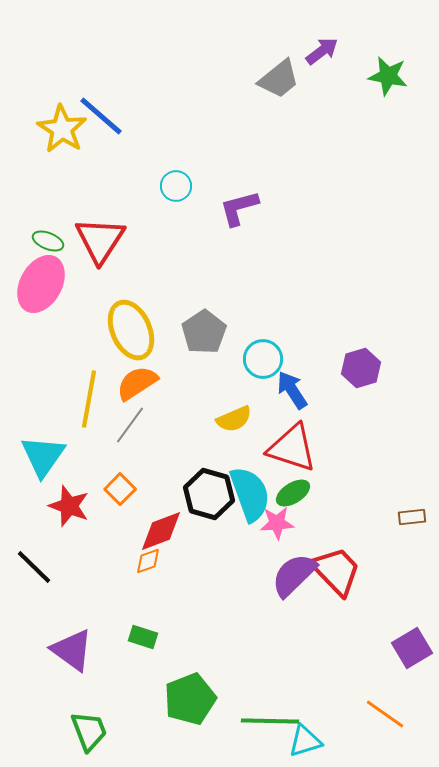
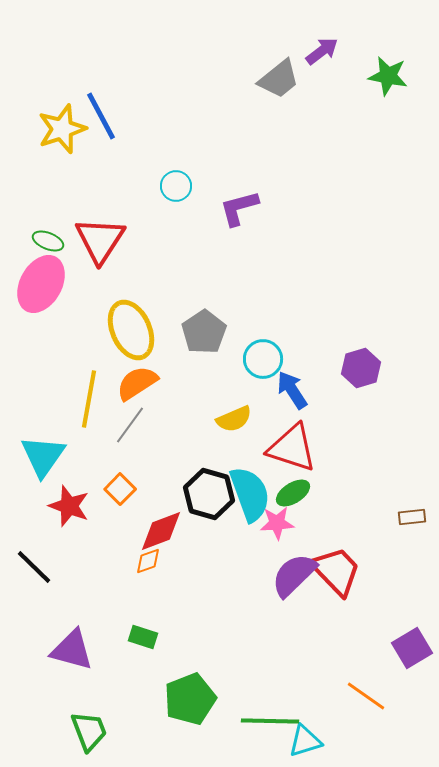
blue line at (101, 116): rotated 21 degrees clockwise
yellow star at (62, 129): rotated 21 degrees clockwise
purple triangle at (72, 650): rotated 21 degrees counterclockwise
orange line at (385, 714): moved 19 px left, 18 px up
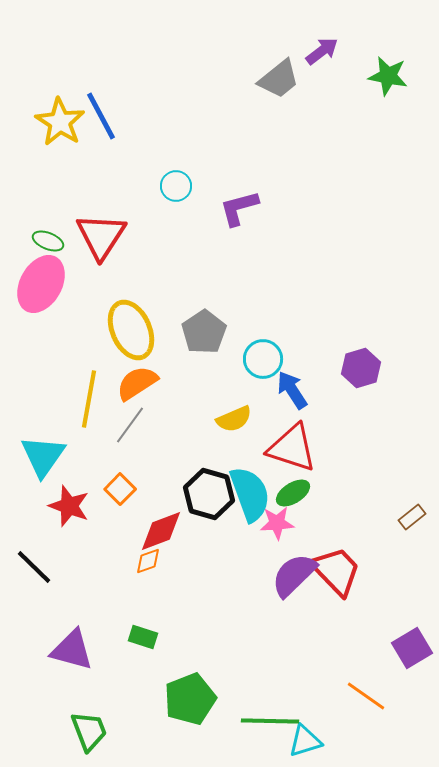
yellow star at (62, 129): moved 2 px left, 7 px up; rotated 21 degrees counterclockwise
red triangle at (100, 240): moved 1 px right, 4 px up
brown rectangle at (412, 517): rotated 32 degrees counterclockwise
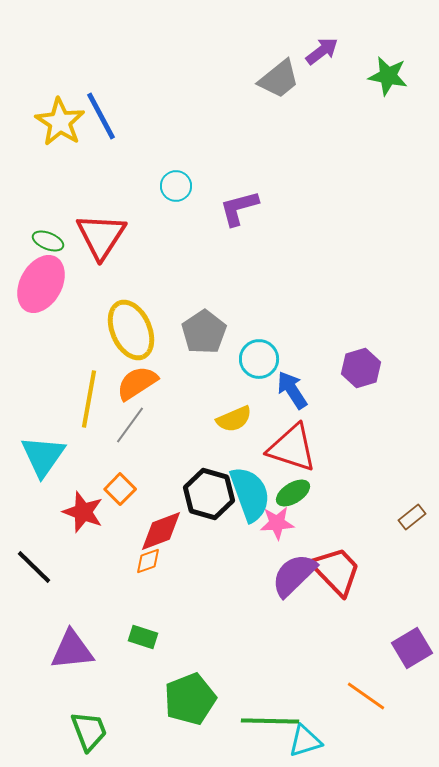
cyan circle at (263, 359): moved 4 px left
red star at (69, 506): moved 14 px right, 6 px down
purple triangle at (72, 650): rotated 21 degrees counterclockwise
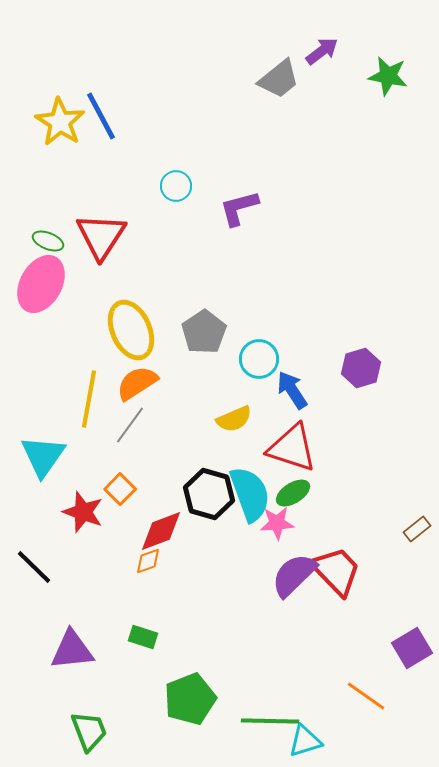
brown rectangle at (412, 517): moved 5 px right, 12 px down
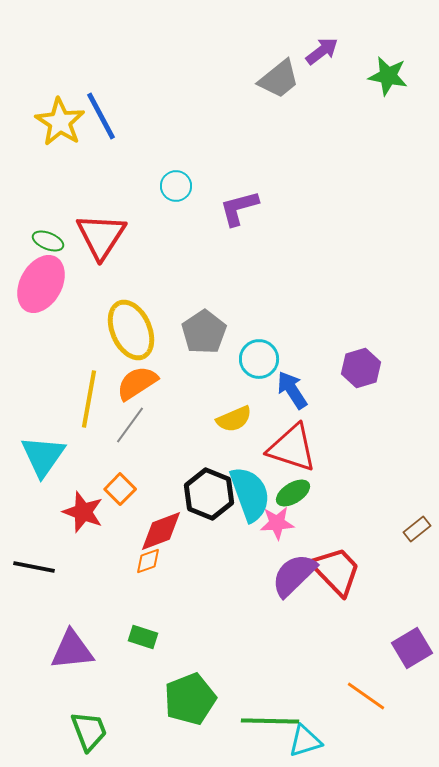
black hexagon at (209, 494): rotated 6 degrees clockwise
black line at (34, 567): rotated 33 degrees counterclockwise
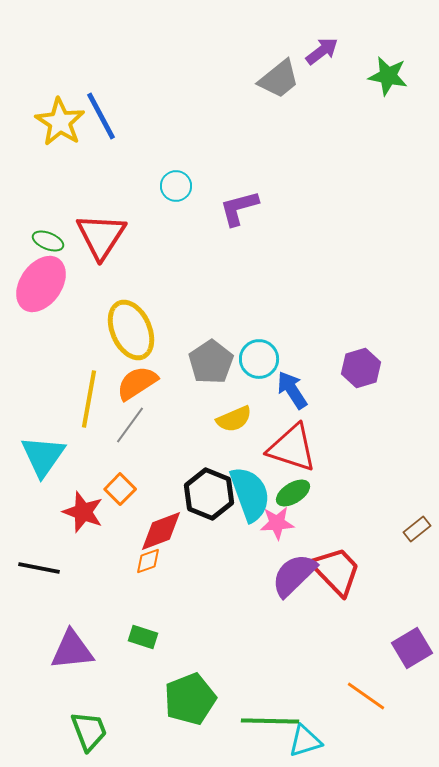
pink ellipse at (41, 284): rotated 6 degrees clockwise
gray pentagon at (204, 332): moved 7 px right, 30 px down
black line at (34, 567): moved 5 px right, 1 px down
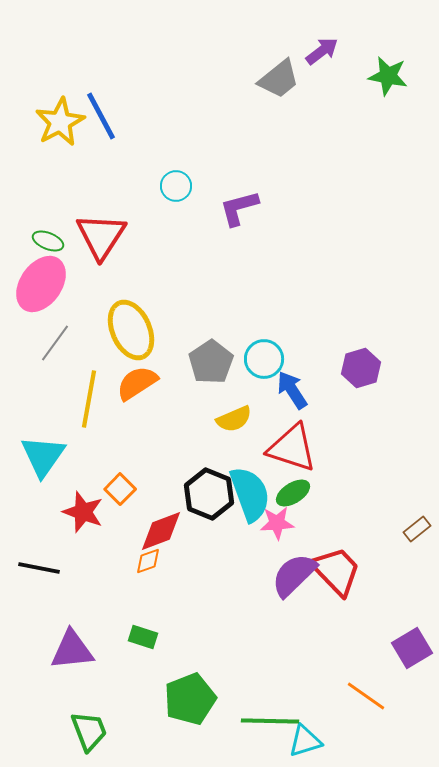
yellow star at (60, 122): rotated 12 degrees clockwise
cyan circle at (259, 359): moved 5 px right
gray line at (130, 425): moved 75 px left, 82 px up
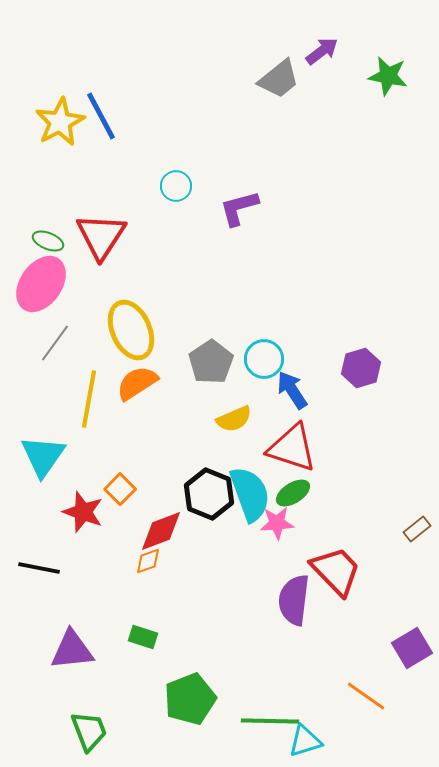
purple semicircle at (294, 575): moved 25 px down; rotated 39 degrees counterclockwise
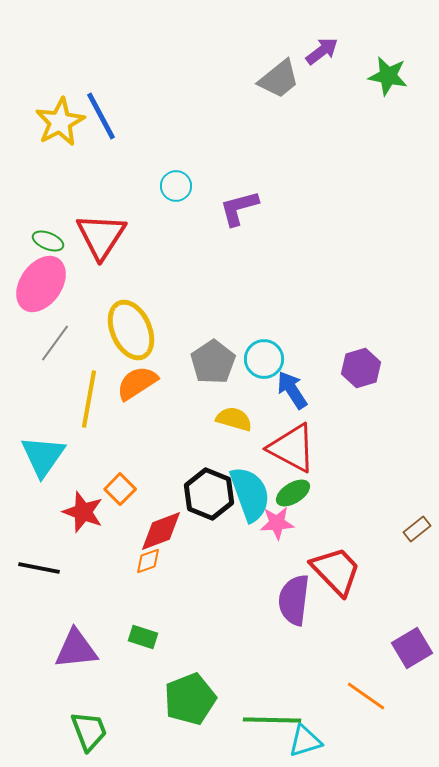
gray pentagon at (211, 362): moved 2 px right
yellow semicircle at (234, 419): rotated 141 degrees counterclockwise
red triangle at (292, 448): rotated 10 degrees clockwise
purple triangle at (72, 650): moved 4 px right, 1 px up
green line at (270, 721): moved 2 px right, 1 px up
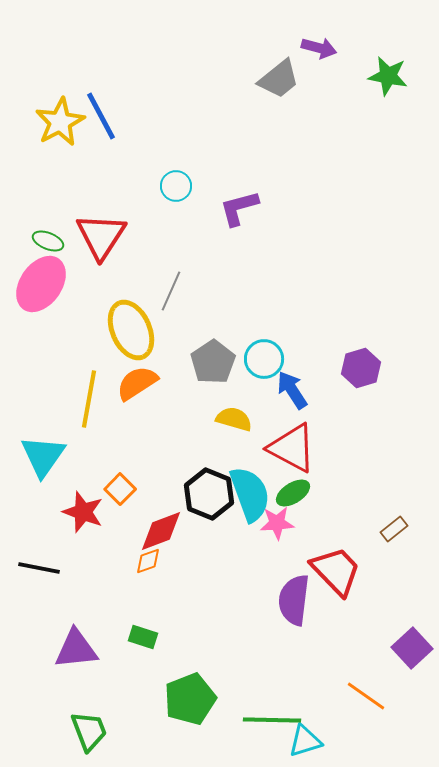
purple arrow at (322, 51): moved 3 px left, 3 px up; rotated 52 degrees clockwise
gray line at (55, 343): moved 116 px right, 52 px up; rotated 12 degrees counterclockwise
brown rectangle at (417, 529): moved 23 px left
purple square at (412, 648): rotated 12 degrees counterclockwise
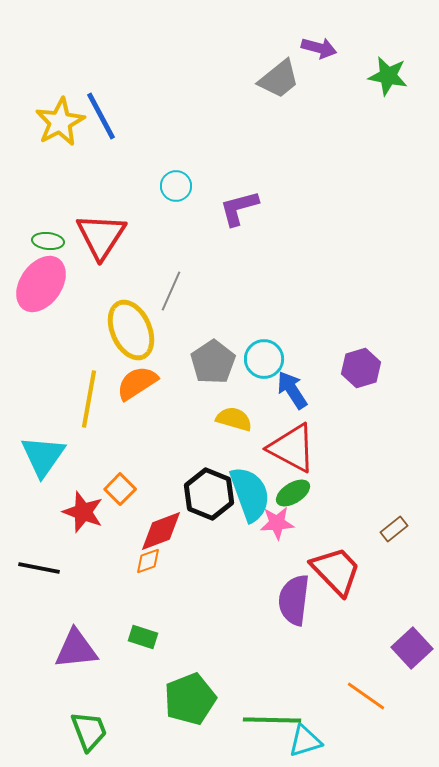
green ellipse at (48, 241): rotated 16 degrees counterclockwise
